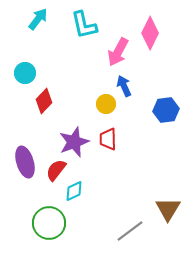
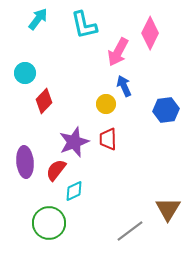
purple ellipse: rotated 12 degrees clockwise
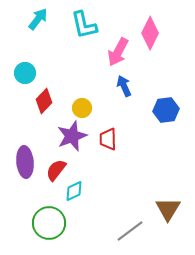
yellow circle: moved 24 px left, 4 px down
purple star: moved 2 px left, 6 px up
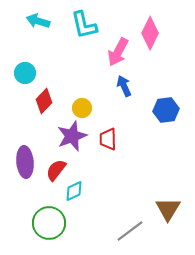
cyan arrow: moved 2 px down; rotated 110 degrees counterclockwise
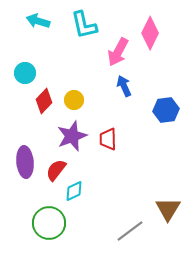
yellow circle: moved 8 px left, 8 px up
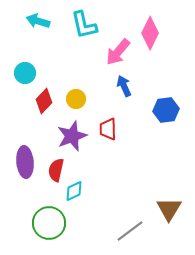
pink arrow: rotated 12 degrees clockwise
yellow circle: moved 2 px right, 1 px up
red trapezoid: moved 10 px up
red semicircle: rotated 25 degrees counterclockwise
brown triangle: moved 1 px right
